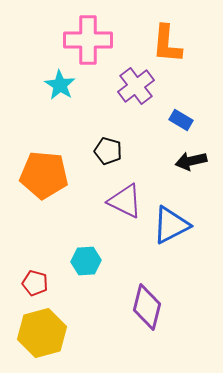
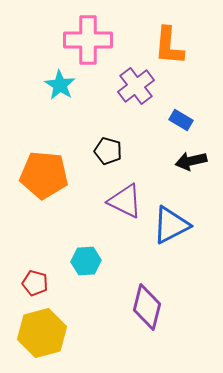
orange L-shape: moved 2 px right, 2 px down
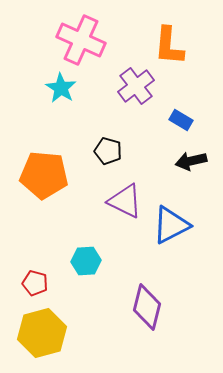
pink cross: moved 7 px left; rotated 24 degrees clockwise
cyan star: moved 1 px right, 3 px down
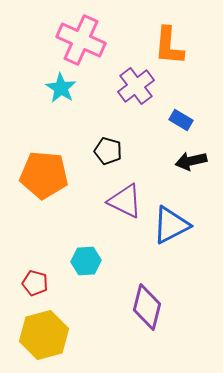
yellow hexagon: moved 2 px right, 2 px down
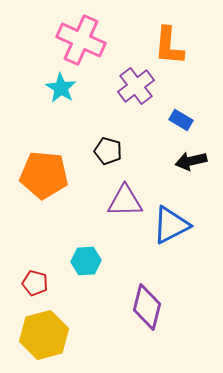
purple triangle: rotated 27 degrees counterclockwise
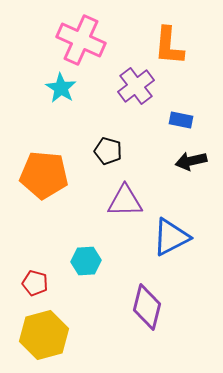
blue rectangle: rotated 20 degrees counterclockwise
blue triangle: moved 12 px down
